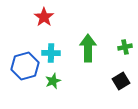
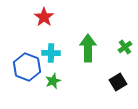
green cross: rotated 24 degrees counterclockwise
blue hexagon: moved 2 px right, 1 px down; rotated 24 degrees counterclockwise
black square: moved 3 px left, 1 px down
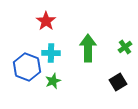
red star: moved 2 px right, 4 px down
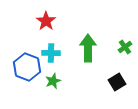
black square: moved 1 px left
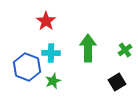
green cross: moved 3 px down
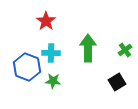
green star: rotated 28 degrees clockwise
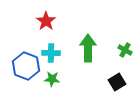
green cross: rotated 24 degrees counterclockwise
blue hexagon: moved 1 px left, 1 px up
green star: moved 1 px left, 2 px up
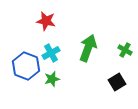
red star: rotated 24 degrees counterclockwise
green arrow: rotated 20 degrees clockwise
cyan cross: rotated 30 degrees counterclockwise
green star: rotated 21 degrees counterclockwise
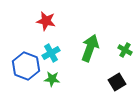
green arrow: moved 2 px right
green star: rotated 21 degrees clockwise
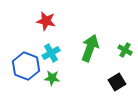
green star: moved 1 px up
